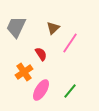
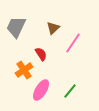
pink line: moved 3 px right
orange cross: moved 2 px up
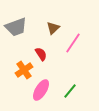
gray trapezoid: rotated 135 degrees counterclockwise
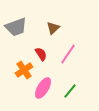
pink line: moved 5 px left, 11 px down
pink ellipse: moved 2 px right, 2 px up
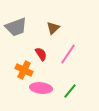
orange cross: rotated 30 degrees counterclockwise
pink ellipse: moved 2 px left; rotated 65 degrees clockwise
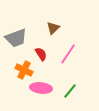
gray trapezoid: moved 11 px down
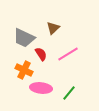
gray trapezoid: moved 8 px right; rotated 45 degrees clockwise
pink line: rotated 25 degrees clockwise
green line: moved 1 px left, 2 px down
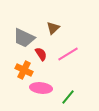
green line: moved 1 px left, 4 px down
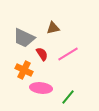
brown triangle: rotated 32 degrees clockwise
red semicircle: moved 1 px right
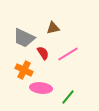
red semicircle: moved 1 px right, 1 px up
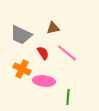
gray trapezoid: moved 3 px left, 3 px up
pink line: moved 1 px left, 1 px up; rotated 70 degrees clockwise
orange cross: moved 2 px left, 1 px up
pink ellipse: moved 3 px right, 7 px up
green line: rotated 35 degrees counterclockwise
